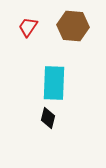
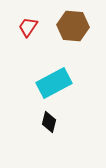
cyan rectangle: rotated 60 degrees clockwise
black diamond: moved 1 px right, 4 px down
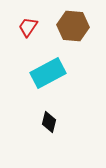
cyan rectangle: moved 6 px left, 10 px up
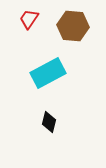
red trapezoid: moved 1 px right, 8 px up
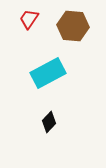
black diamond: rotated 30 degrees clockwise
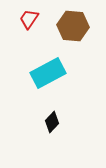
black diamond: moved 3 px right
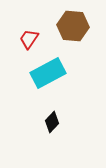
red trapezoid: moved 20 px down
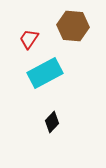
cyan rectangle: moved 3 px left
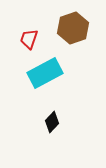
brown hexagon: moved 2 px down; rotated 24 degrees counterclockwise
red trapezoid: rotated 15 degrees counterclockwise
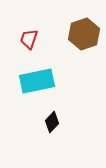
brown hexagon: moved 11 px right, 6 px down
cyan rectangle: moved 8 px left, 8 px down; rotated 16 degrees clockwise
